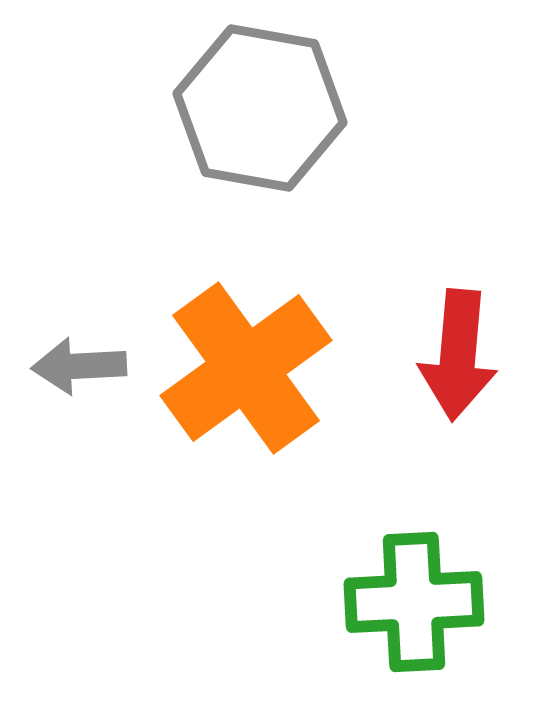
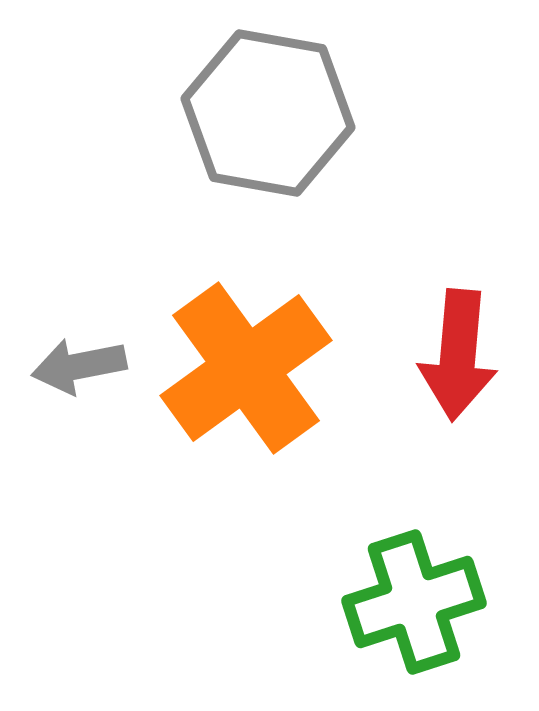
gray hexagon: moved 8 px right, 5 px down
gray arrow: rotated 8 degrees counterclockwise
green cross: rotated 15 degrees counterclockwise
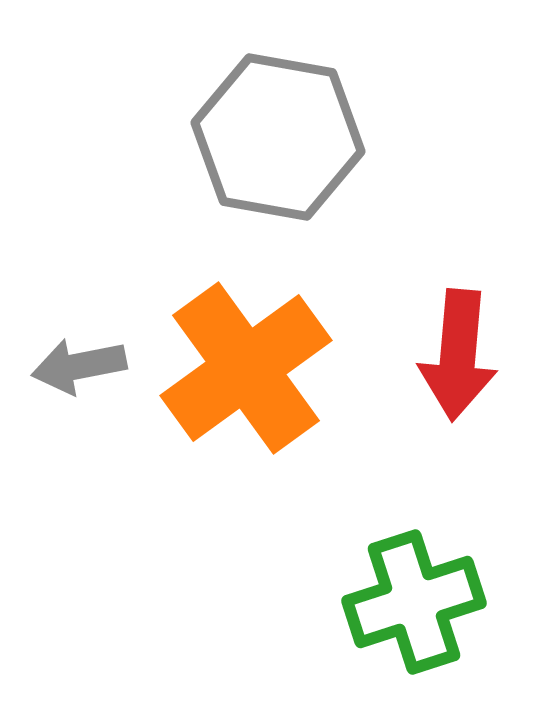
gray hexagon: moved 10 px right, 24 px down
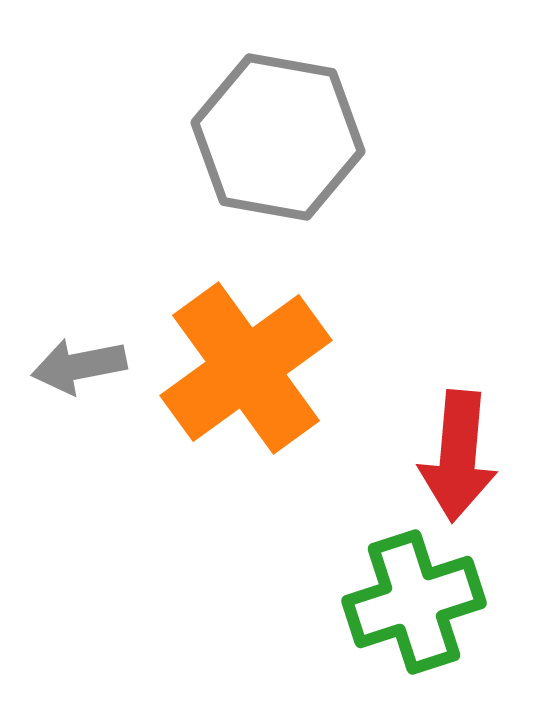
red arrow: moved 101 px down
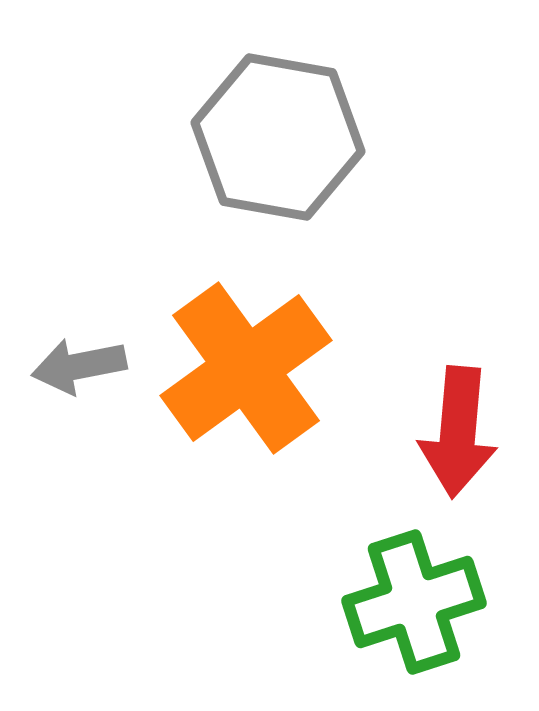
red arrow: moved 24 px up
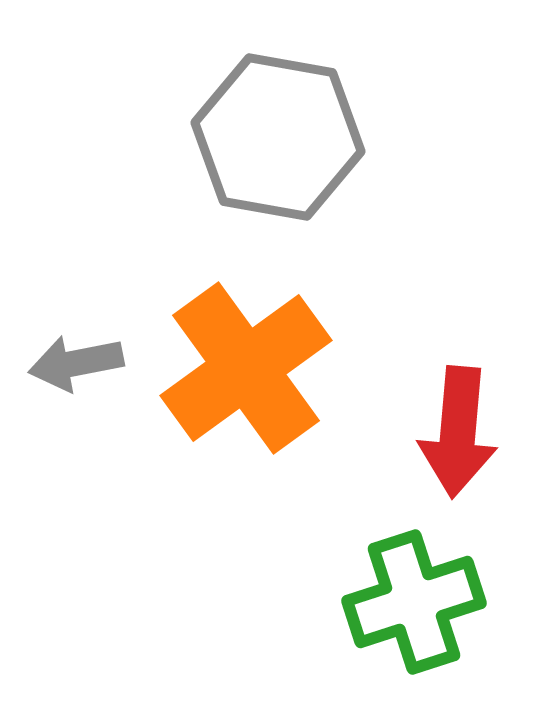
gray arrow: moved 3 px left, 3 px up
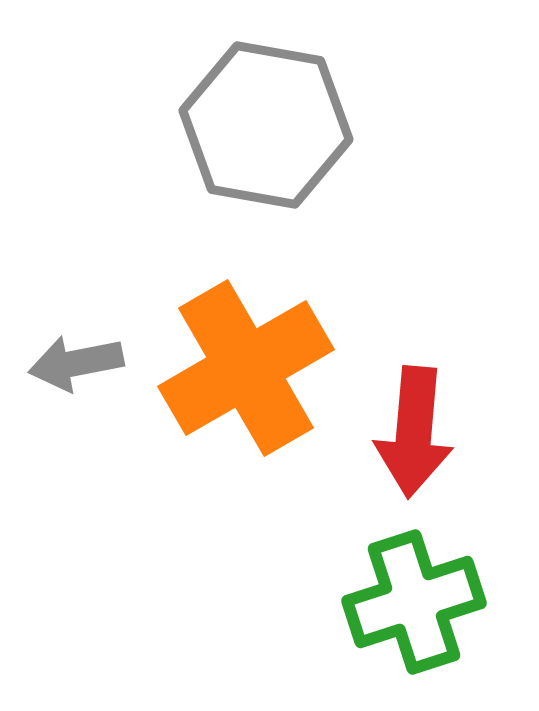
gray hexagon: moved 12 px left, 12 px up
orange cross: rotated 6 degrees clockwise
red arrow: moved 44 px left
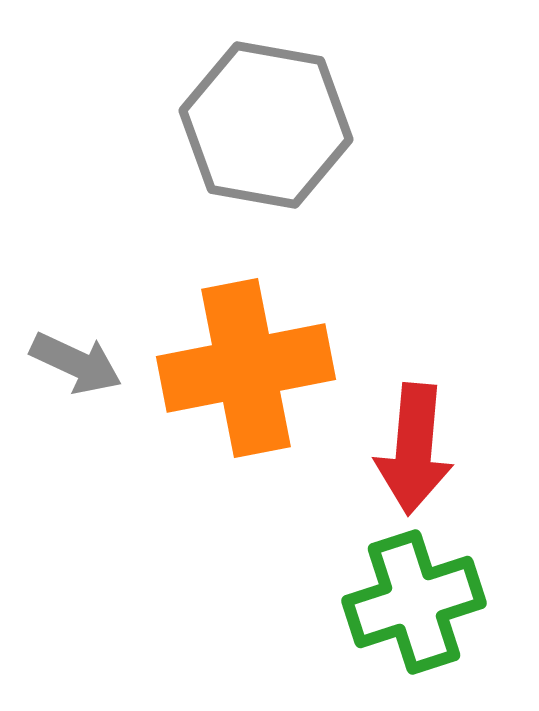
gray arrow: rotated 144 degrees counterclockwise
orange cross: rotated 19 degrees clockwise
red arrow: moved 17 px down
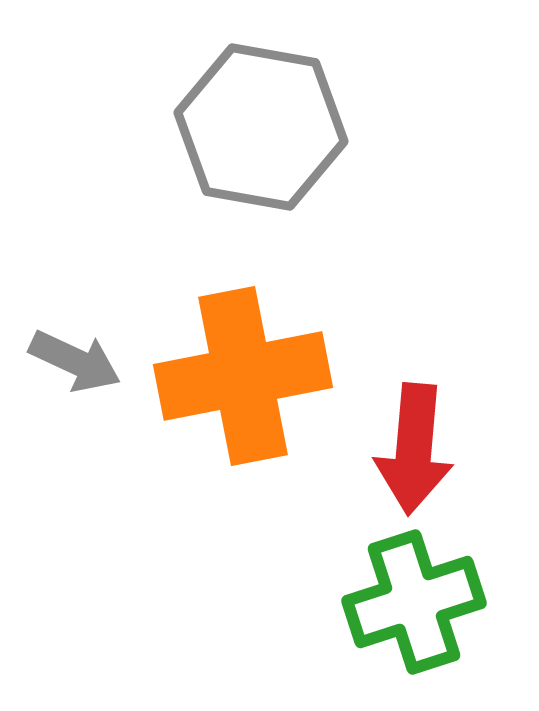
gray hexagon: moved 5 px left, 2 px down
gray arrow: moved 1 px left, 2 px up
orange cross: moved 3 px left, 8 px down
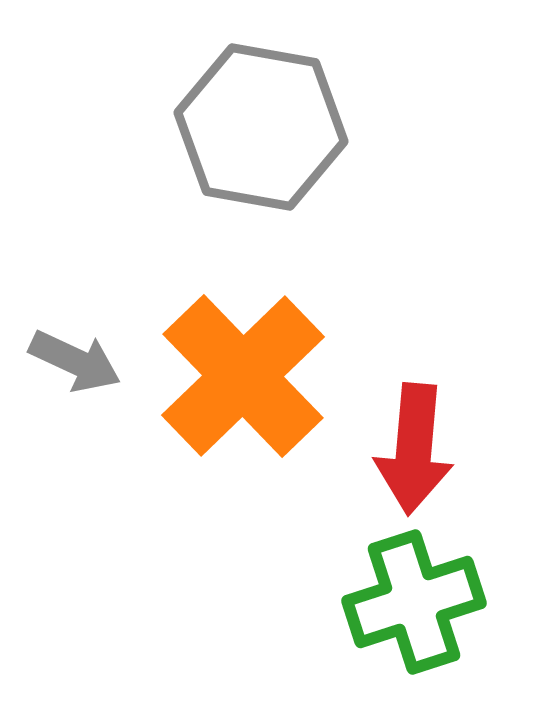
orange cross: rotated 33 degrees counterclockwise
